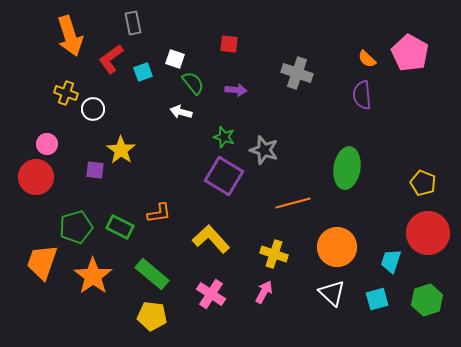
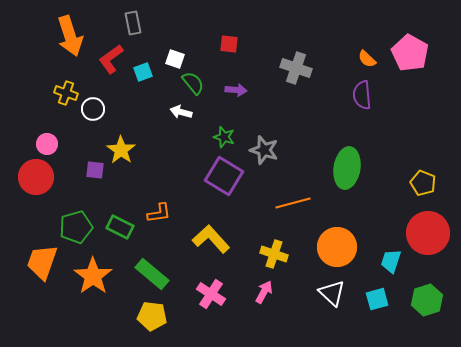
gray cross at (297, 73): moved 1 px left, 5 px up
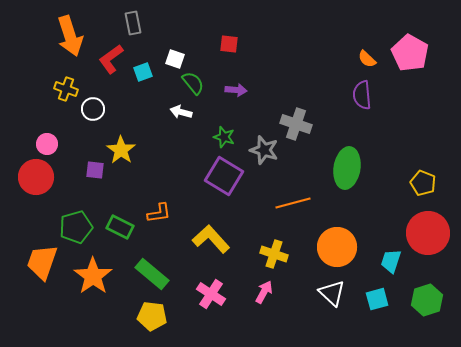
gray cross at (296, 68): moved 56 px down
yellow cross at (66, 93): moved 4 px up
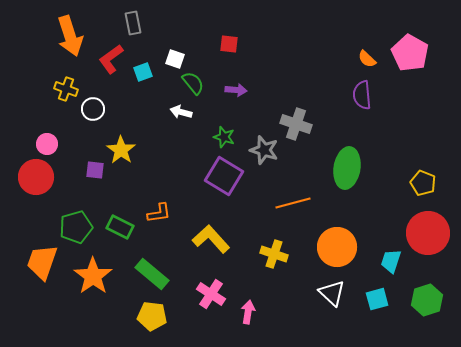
pink arrow at (264, 292): moved 16 px left, 20 px down; rotated 20 degrees counterclockwise
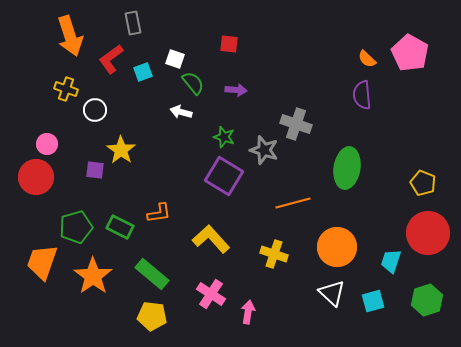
white circle at (93, 109): moved 2 px right, 1 px down
cyan square at (377, 299): moved 4 px left, 2 px down
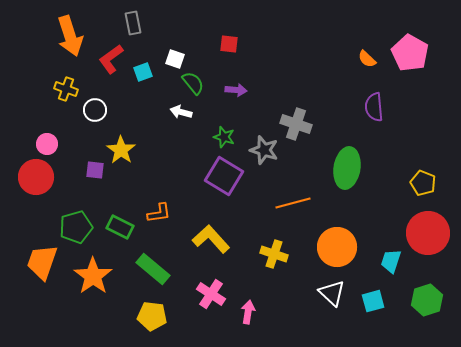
purple semicircle at (362, 95): moved 12 px right, 12 px down
green rectangle at (152, 274): moved 1 px right, 5 px up
